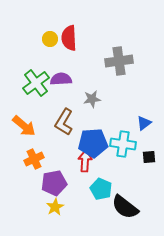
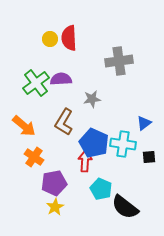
blue pentagon: moved 1 px right; rotated 28 degrees clockwise
orange cross: moved 2 px up; rotated 30 degrees counterclockwise
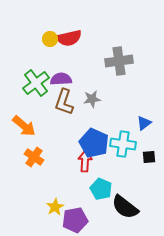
red semicircle: rotated 100 degrees counterclockwise
brown L-shape: moved 20 px up; rotated 12 degrees counterclockwise
purple pentagon: moved 21 px right, 37 px down
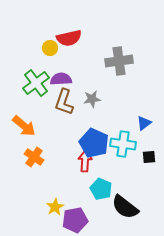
yellow circle: moved 9 px down
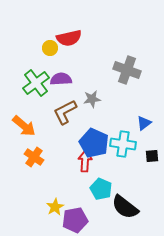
gray cross: moved 8 px right, 9 px down; rotated 28 degrees clockwise
brown L-shape: moved 1 px right, 10 px down; rotated 44 degrees clockwise
black square: moved 3 px right, 1 px up
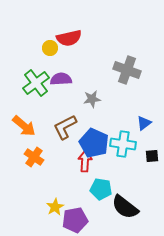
brown L-shape: moved 15 px down
cyan pentagon: rotated 15 degrees counterclockwise
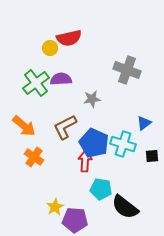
cyan cross: rotated 10 degrees clockwise
purple pentagon: rotated 15 degrees clockwise
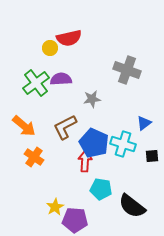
black semicircle: moved 7 px right, 1 px up
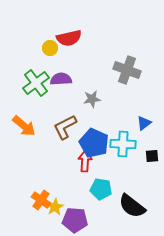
cyan cross: rotated 15 degrees counterclockwise
orange cross: moved 7 px right, 43 px down
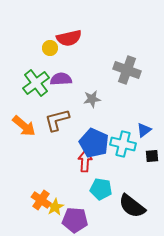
blue triangle: moved 7 px down
brown L-shape: moved 8 px left, 7 px up; rotated 12 degrees clockwise
cyan cross: rotated 10 degrees clockwise
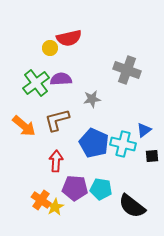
red arrow: moved 29 px left
purple pentagon: moved 32 px up
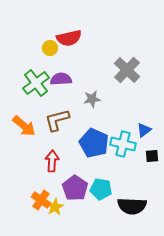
gray cross: rotated 24 degrees clockwise
red arrow: moved 4 px left
purple pentagon: rotated 30 degrees clockwise
black semicircle: rotated 36 degrees counterclockwise
